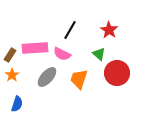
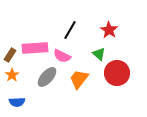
pink semicircle: moved 2 px down
orange trapezoid: rotated 20 degrees clockwise
blue semicircle: moved 2 px up; rotated 70 degrees clockwise
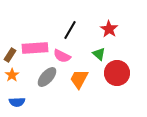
red star: moved 1 px up
orange trapezoid: rotated 10 degrees counterclockwise
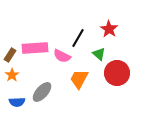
black line: moved 8 px right, 8 px down
gray ellipse: moved 5 px left, 15 px down
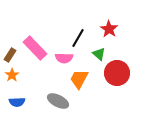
pink rectangle: rotated 50 degrees clockwise
pink semicircle: moved 2 px right, 2 px down; rotated 24 degrees counterclockwise
gray ellipse: moved 16 px right, 9 px down; rotated 75 degrees clockwise
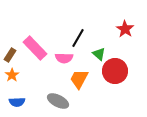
red star: moved 16 px right
red circle: moved 2 px left, 2 px up
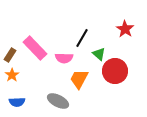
black line: moved 4 px right
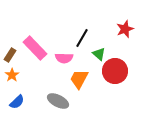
red star: rotated 18 degrees clockwise
blue semicircle: rotated 42 degrees counterclockwise
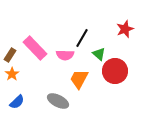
pink semicircle: moved 1 px right, 3 px up
orange star: moved 1 px up
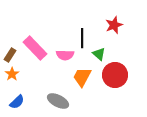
red star: moved 11 px left, 4 px up
black line: rotated 30 degrees counterclockwise
red circle: moved 4 px down
orange trapezoid: moved 3 px right, 2 px up
